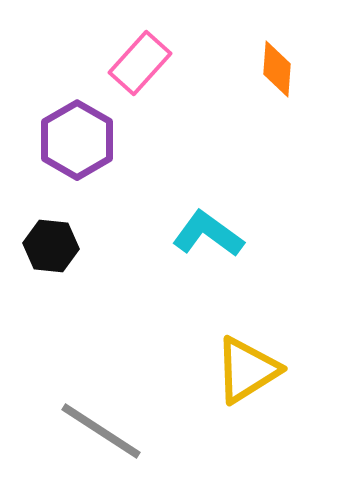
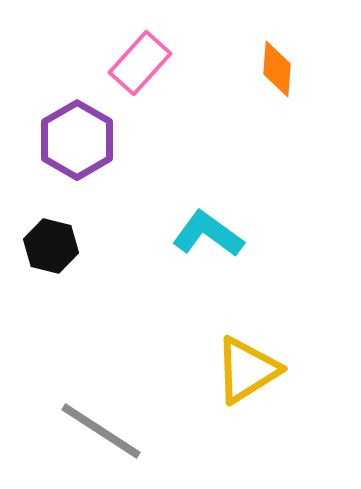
black hexagon: rotated 8 degrees clockwise
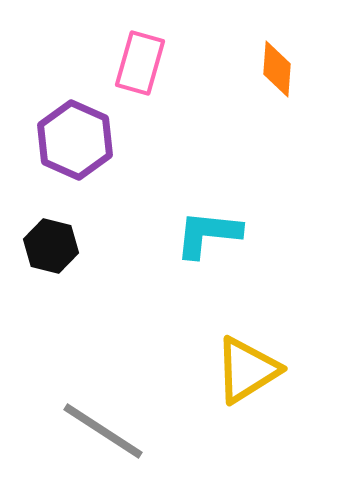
pink rectangle: rotated 26 degrees counterclockwise
purple hexagon: moved 2 px left; rotated 6 degrees counterclockwise
cyan L-shape: rotated 30 degrees counterclockwise
gray line: moved 2 px right
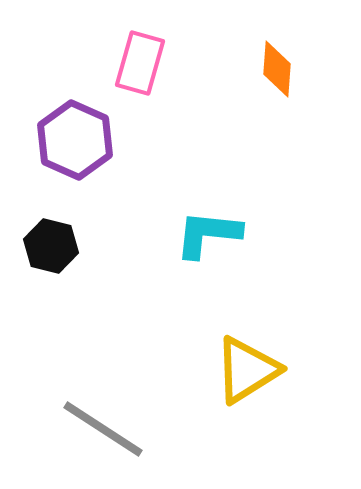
gray line: moved 2 px up
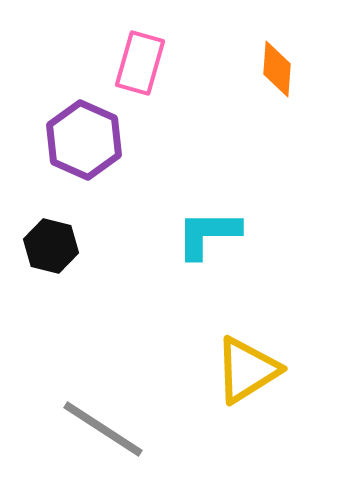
purple hexagon: moved 9 px right
cyan L-shape: rotated 6 degrees counterclockwise
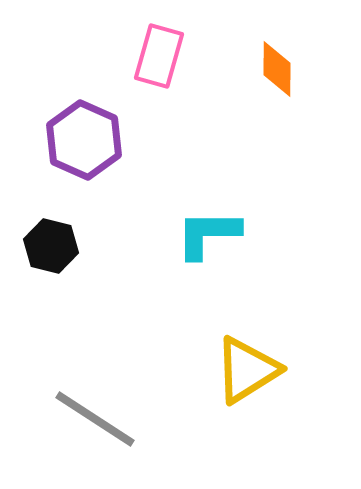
pink rectangle: moved 19 px right, 7 px up
orange diamond: rotated 4 degrees counterclockwise
gray line: moved 8 px left, 10 px up
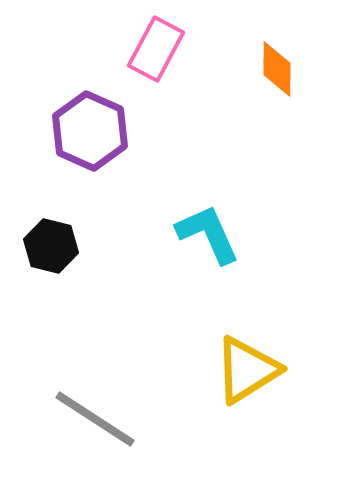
pink rectangle: moved 3 px left, 7 px up; rotated 12 degrees clockwise
purple hexagon: moved 6 px right, 9 px up
cyan L-shape: rotated 66 degrees clockwise
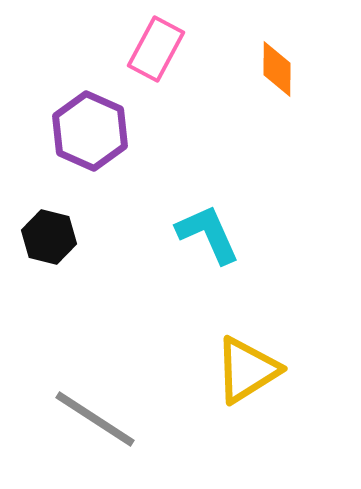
black hexagon: moved 2 px left, 9 px up
